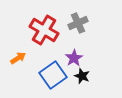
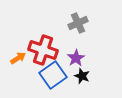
red cross: moved 1 px left, 20 px down; rotated 12 degrees counterclockwise
purple star: moved 2 px right
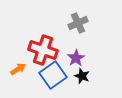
orange arrow: moved 11 px down
